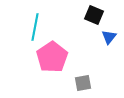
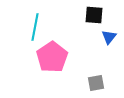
black square: rotated 18 degrees counterclockwise
gray square: moved 13 px right
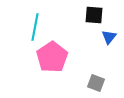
gray square: rotated 30 degrees clockwise
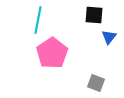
cyan line: moved 3 px right, 7 px up
pink pentagon: moved 4 px up
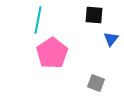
blue triangle: moved 2 px right, 2 px down
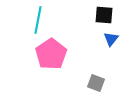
black square: moved 10 px right
pink pentagon: moved 1 px left, 1 px down
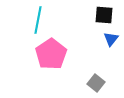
gray square: rotated 18 degrees clockwise
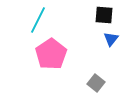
cyan line: rotated 16 degrees clockwise
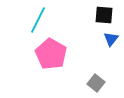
pink pentagon: rotated 8 degrees counterclockwise
